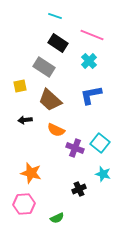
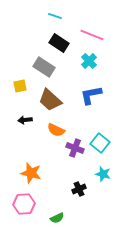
black rectangle: moved 1 px right
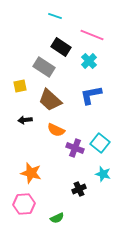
black rectangle: moved 2 px right, 4 px down
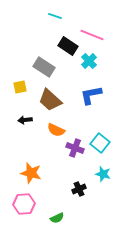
black rectangle: moved 7 px right, 1 px up
yellow square: moved 1 px down
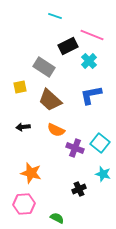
black rectangle: rotated 60 degrees counterclockwise
black arrow: moved 2 px left, 7 px down
green semicircle: rotated 128 degrees counterclockwise
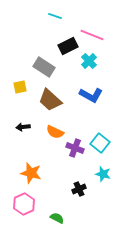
blue L-shape: rotated 140 degrees counterclockwise
orange semicircle: moved 1 px left, 2 px down
pink hexagon: rotated 20 degrees counterclockwise
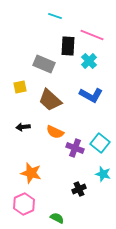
black rectangle: rotated 60 degrees counterclockwise
gray rectangle: moved 3 px up; rotated 10 degrees counterclockwise
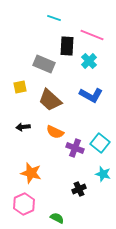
cyan line: moved 1 px left, 2 px down
black rectangle: moved 1 px left
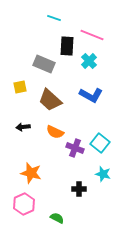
black cross: rotated 24 degrees clockwise
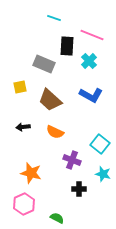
cyan square: moved 1 px down
purple cross: moved 3 px left, 12 px down
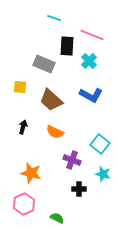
yellow square: rotated 16 degrees clockwise
brown trapezoid: moved 1 px right
black arrow: rotated 112 degrees clockwise
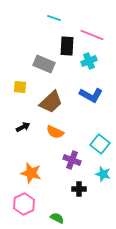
cyan cross: rotated 21 degrees clockwise
brown trapezoid: moved 2 px down; rotated 85 degrees counterclockwise
black arrow: rotated 48 degrees clockwise
